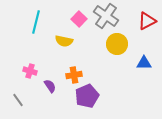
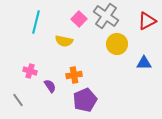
purple pentagon: moved 2 px left, 4 px down
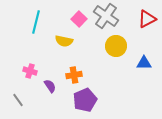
red triangle: moved 2 px up
yellow circle: moved 1 px left, 2 px down
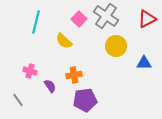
yellow semicircle: rotated 30 degrees clockwise
purple pentagon: rotated 15 degrees clockwise
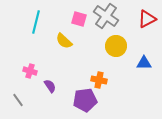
pink square: rotated 28 degrees counterclockwise
orange cross: moved 25 px right, 5 px down; rotated 21 degrees clockwise
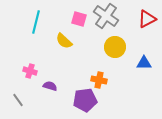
yellow circle: moved 1 px left, 1 px down
purple semicircle: rotated 40 degrees counterclockwise
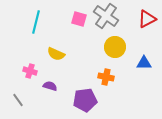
yellow semicircle: moved 8 px left, 13 px down; rotated 18 degrees counterclockwise
orange cross: moved 7 px right, 3 px up
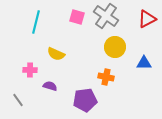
pink square: moved 2 px left, 2 px up
pink cross: moved 1 px up; rotated 16 degrees counterclockwise
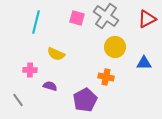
pink square: moved 1 px down
purple pentagon: rotated 20 degrees counterclockwise
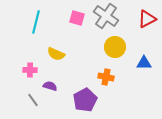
gray line: moved 15 px right
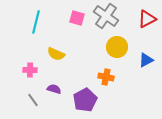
yellow circle: moved 2 px right
blue triangle: moved 2 px right, 3 px up; rotated 28 degrees counterclockwise
purple semicircle: moved 4 px right, 3 px down
